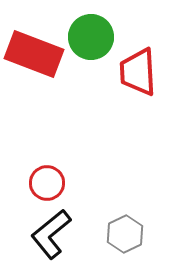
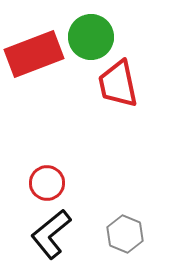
red rectangle: rotated 42 degrees counterclockwise
red trapezoid: moved 20 px left, 12 px down; rotated 9 degrees counterclockwise
gray hexagon: rotated 12 degrees counterclockwise
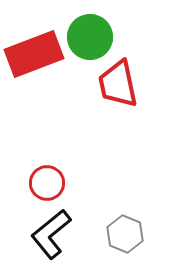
green circle: moved 1 px left
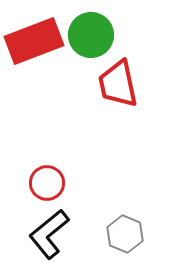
green circle: moved 1 px right, 2 px up
red rectangle: moved 13 px up
black L-shape: moved 2 px left
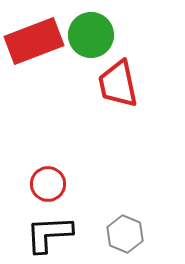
red circle: moved 1 px right, 1 px down
black L-shape: rotated 36 degrees clockwise
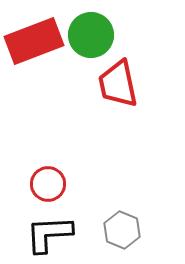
gray hexagon: moved 3 px left, 4 px up
